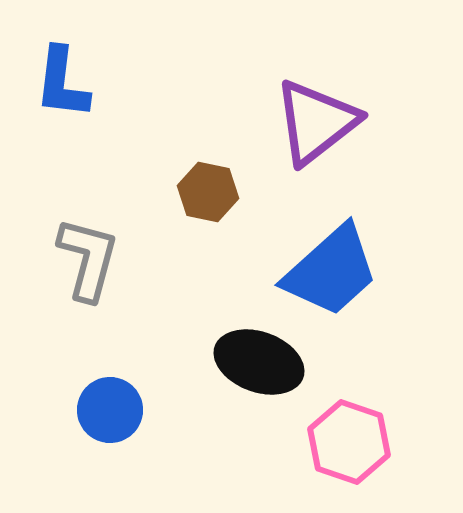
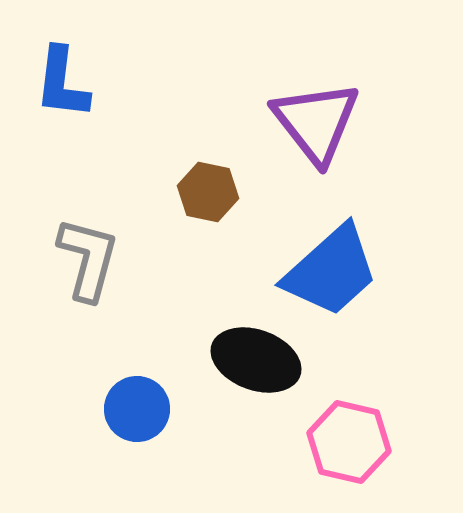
purple triangle: rotated 30 degrees counterclockwise
black ellipse: moved 3 px left, 2 px up
blue circle: moved 27 px right, 1 px up
pink hexagon: rotated 6 degrees counterclockwise
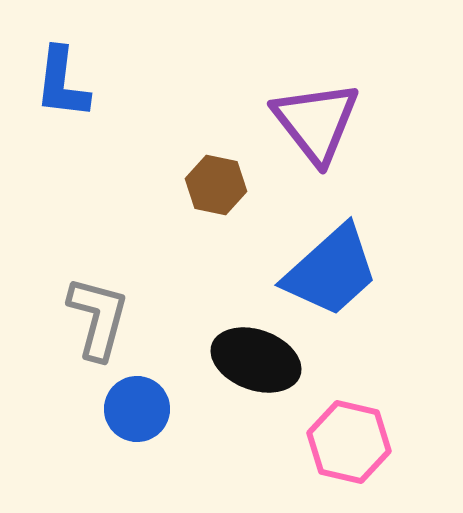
brown hexagon: moved 8 px right, 7 px up
gray L-shape: moved 10 px right, 59 px down
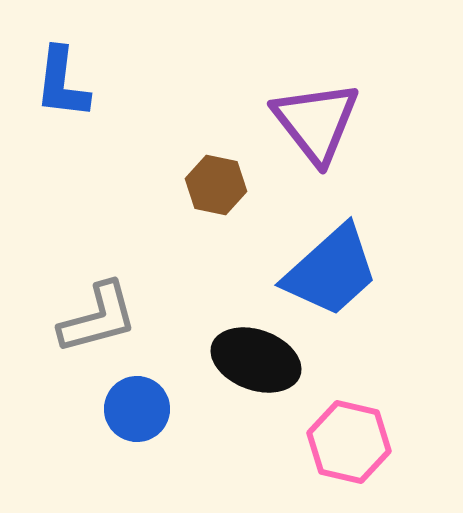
gray L-shape: rotated 60 degrees clockwise
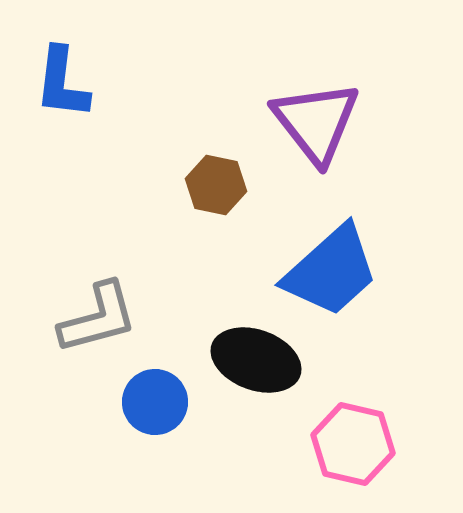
blue circle: moved 18 px right, 7 px up
pink hexagon: moved 4 px right, 2 px down
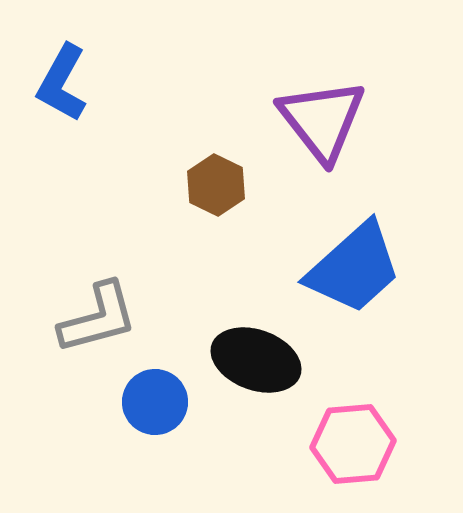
blue L-shape: rotated 22 degrees clockwise
purple triangle: moved 6 px right, 2 px up
brown hexagon: rotated 14 degrees clockwise
blue trapezoid: moved 23 px right, 3 px up
pink hexagon: rotated 18 degrees counterclockwise
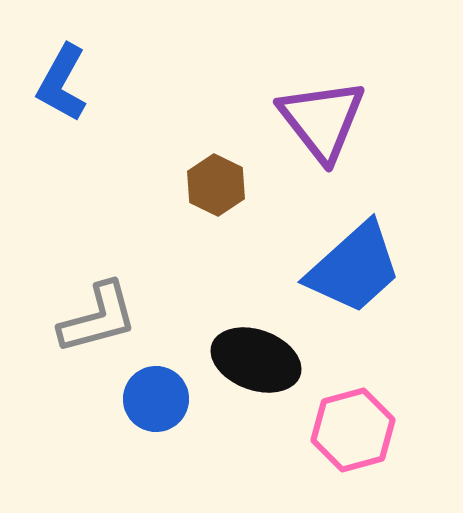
blue circle: moved 1 px right, 3 px up
pink hexagon: moved 14 px up; rotated 10 degrees counterclockwise
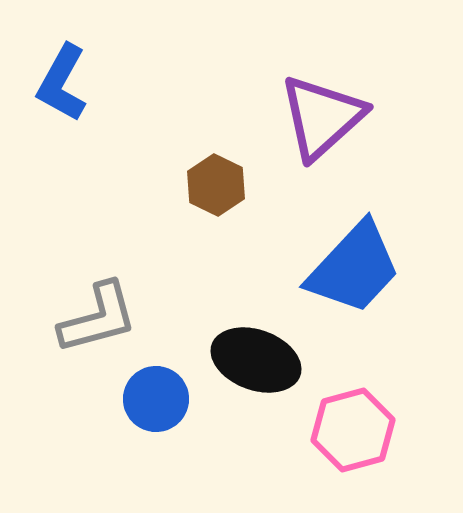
purple triangle: moved 3 px up; rotated 26 degrees clockwise
blue trapezoid: rotated 5 degrees counterclockwise
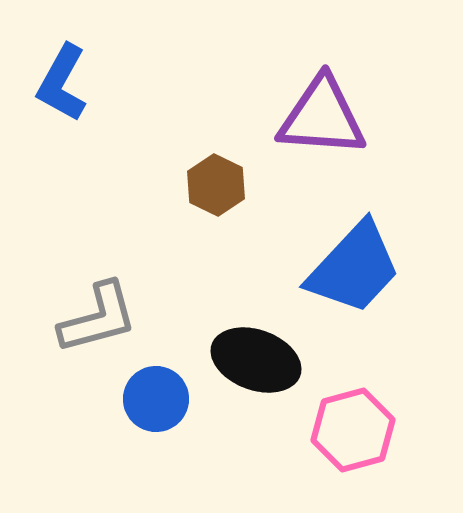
purple triangle: rotated 46 degrees clockwise
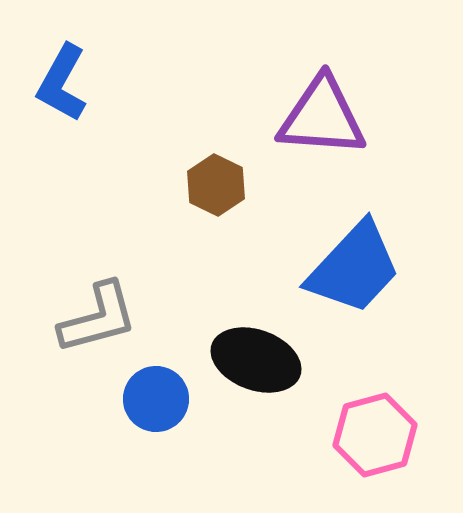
pink hexagon: moved 22 px right, 5 px down
